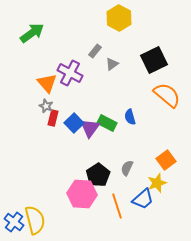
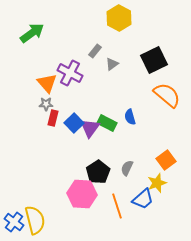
gray star: moved 2 px up; rotated 24 degrees counterclockwise
black pentagon: moved 3 px up
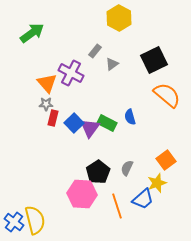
purple cross: moved 1 px right
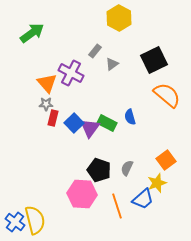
black pentagon: moved 1 px right, 2 px up; rotated 20 degrees counterclockwise
blue cross: moved 1 px right
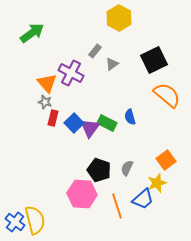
gray star: moved 1 px left, 2 px up; rotated 16 degrees clockwise
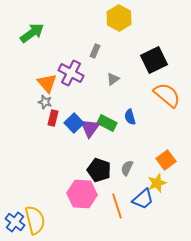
gray rectangle: rotated 16 degrees counterclockwise
gray triangle: moved 1 px right, 15 px down
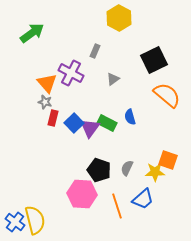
orange square: moved 2 px right; rotated 36 degrees counterclockwise
yellow star: moved 2 px left, 11 px up; rotated 18 degrees clockwise
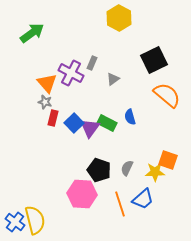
gray rectangle: moved 3 px left, 12 px down
orange line: moved 3 px right, 2 px up
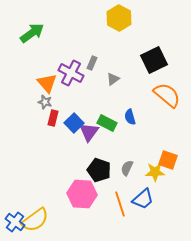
purple triangle: moved 1 px left, 4 px down
yellow semicircle: rotated 68 degrees clockwise
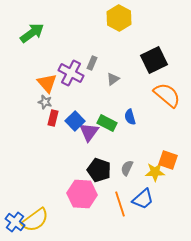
blue square: moved 1 px right, 2 px up
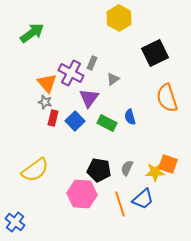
black square: moved 1 px right, 7 px up
orange semicircle: moved 3 px down; rotated 148 degrees counterclockwise
purple triangle: moved 34 px up
orange square: moved 4 px down
black pentagon: rotated 10 degrees counterclockwise
yellow semicircle: moved 50 px up
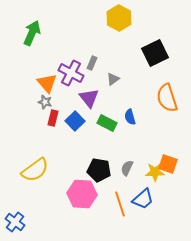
green arrow: rotated 30 degrees counterclockwise
purple triangle: rotated 15 degrees counterclockwise
